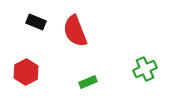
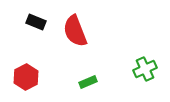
red hexagon: moved 5 px down
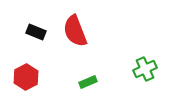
black rectangle: moved 10 px down
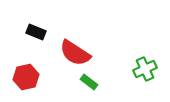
red semicircle: moved 22 px down; rotated 36 degrees counterclockwise
red hexagon: rotated 15 degrees clockwise
green rectangle: moved 1 px right; rotated 60 degrees clockwise
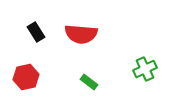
black rectangle: rotated 36 degrees clockwise
red semicircle: moved 6 px right, 19 px up; rotated 28 degrees counterclockwise
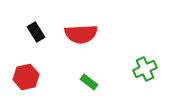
red semicircle: rotated 8 degrees counterclockwise
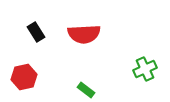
red semicircle: moved 3 px right
red hexagon: moved 2 px left
green rectangle: moved 3 px left, 8 px down
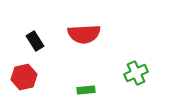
black rectangle: moved 1 px left, 9 px down
green cross: moved 9 px left, 4 px down
green rectangle: rotated 42 degrees counterclockwise
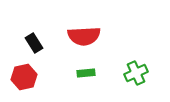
red semicircle: moved 2 px down
black rectangle: moved 1 px left, 2 px down
green rectangle: moved 17 px up
